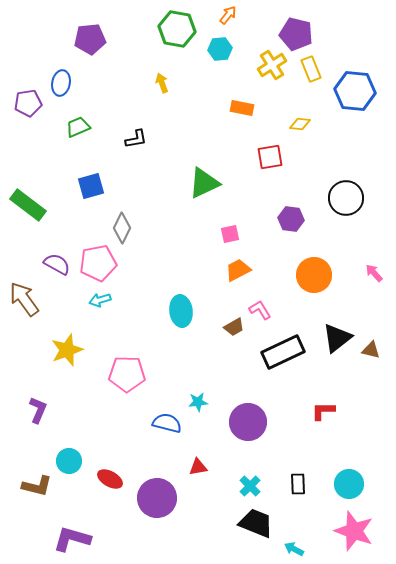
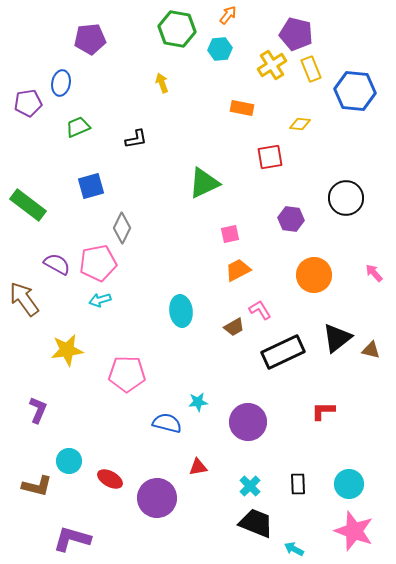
yellow star at (67, 350): rotated 12 degrees clockwise
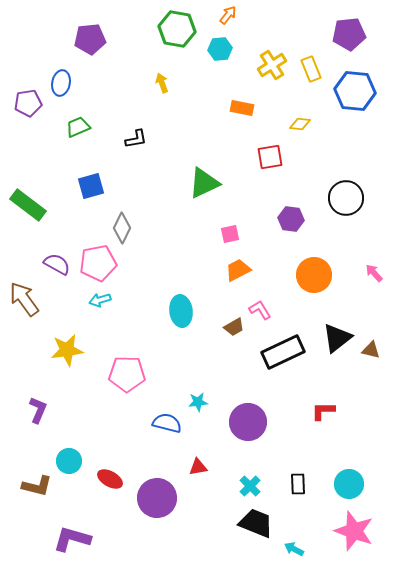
purple pentagon at (296, 34): moved 53 px right; rotated 20 degrees counterclockwise
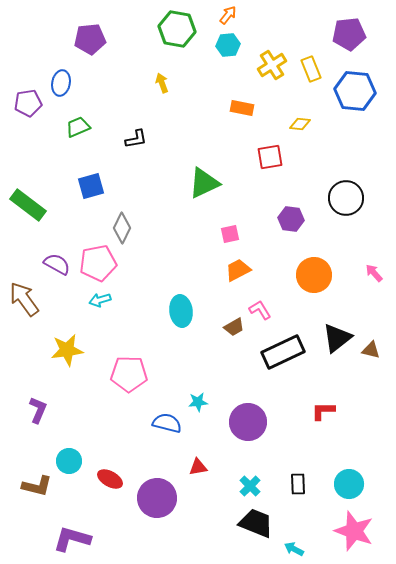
cyan hexagon at (220, 49): moved 8 px right, 4 px up
pink pentagon at (127, 374): moved 2 px right
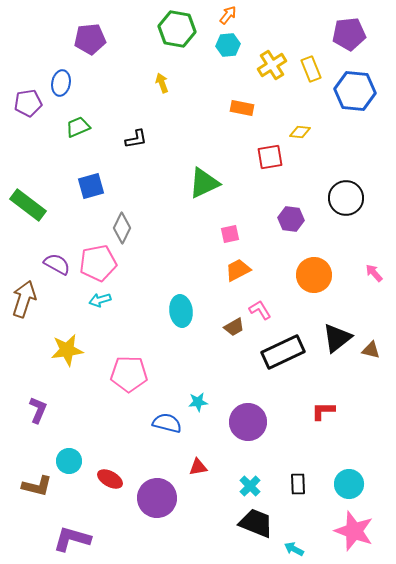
yellow diamond at (300, 124): moved 8 px down
brown arrow at (24, 299): rotated 54 degrees clockwise
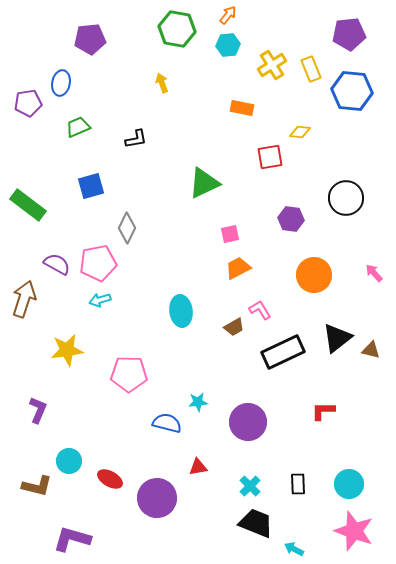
blue hexagon at (355, 91): moved 3 px left
gray diamond at (122, 228): moved 5 px right
orange trapezoid at (238, 270): moved 2 px up
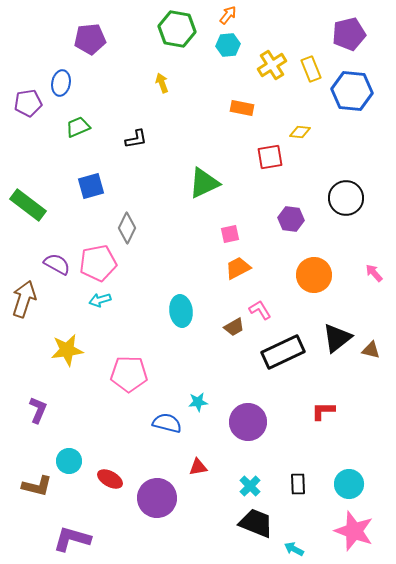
purple pentagon at (349, 34): rotated 8 degrees counterclockwise
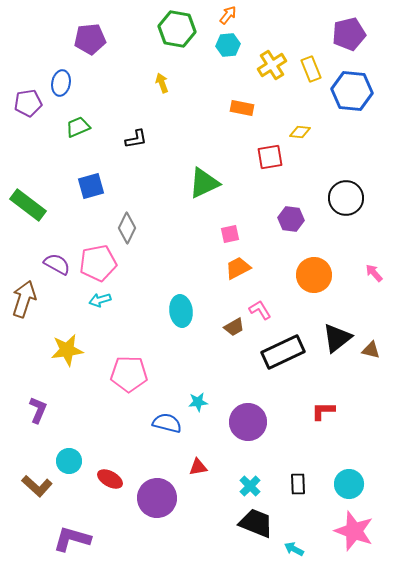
brown L-shape at (37, 486): rotated 28 degrees clockwise
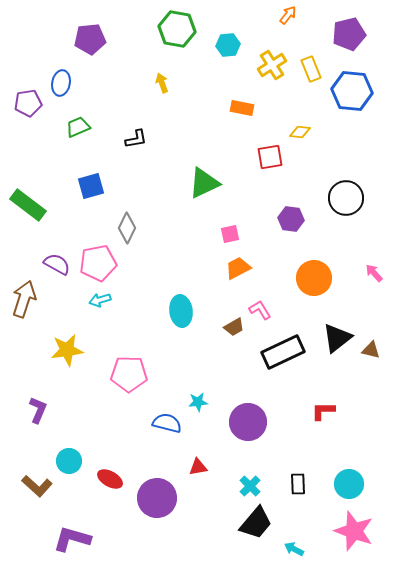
orange arrow at (228, 15): moved 60 px right
orange circle at (314, 275): moved 3 px down
black trapezoid at (256, 523): rotated 108 degrees clockwise
